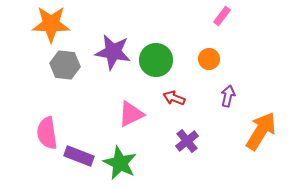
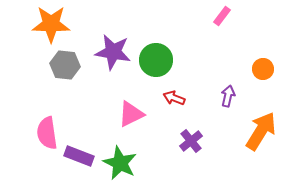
orange circle: moved 54 px right, 10 px down
purple cross: moved 4 px right
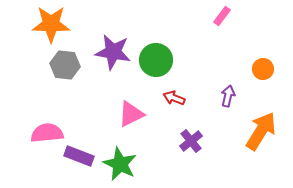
pink semicircle: rotated 92 degrees clockwise
green star: moved 1 px down
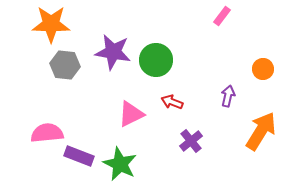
red arrow: moved 2 px left, 4 px down
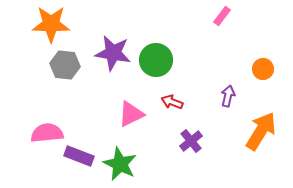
purple star: moved 1 px down
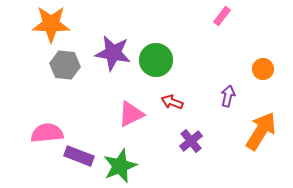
green star: moved 2 px down; rotated 24 degrees clockwise
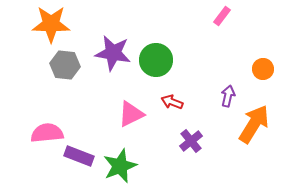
orange arrow: moved 7 px left, 7 px up
